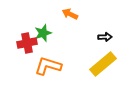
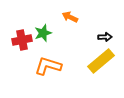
orange arrow: moved 3 px down
red cross: moved 5 px left, 3 px up
yellow rectangle: moved 2 px left, 3 px up
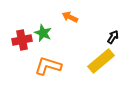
green star: rotated 30 degrees counterclockwise
black arrow: moved 8 px right; rotated 56 degrees counterclockwise
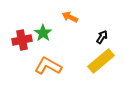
green star: rotated 12 degrees clockwise
black arrow: moved 11 px left
orange L-shape: rotated 12 degrees clockwise
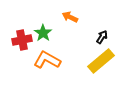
orange L-shape: moved 1 px left, 6 px up
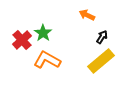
orange arrow: moved 17 px right, 2 px up
red cross: rotated 30 degrees counterclockwise
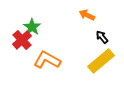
green star: moved 11 px left, 6 px up
black arrow: rotated 72 degrees counterclockwise
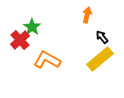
orange arrow: rotated 77 degrees clockwise
red cross: moved 2 px left
yellow rectangle: moved 1 px left, 2 px up
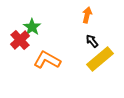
black arrow: moved 10 px left, 4 px down
